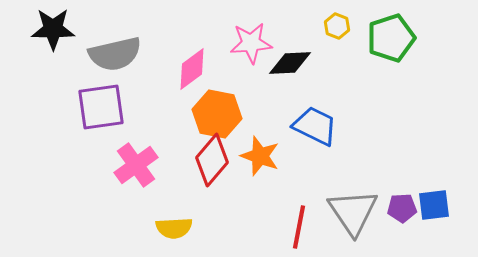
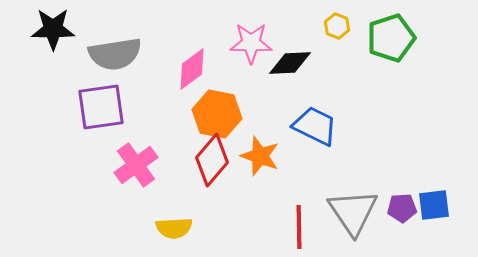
pink star: rotated 6 degrees clockwise
gray semicircle: rotated 4 degrees clockwise
red line: rotated 12 degrees counterclockwise
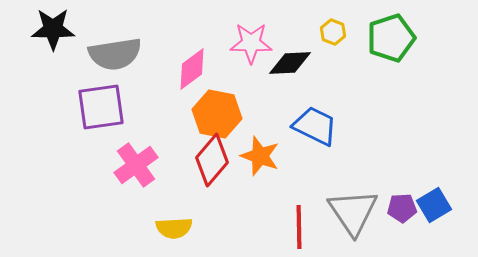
yellow hexagon: moved 4 px left, 6 px down
blue square: rotated 24 degrees counterclockwise
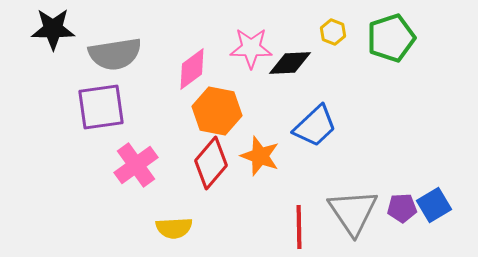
pink star: moved 5 px down
orange hexagon: moved 3 px up
blue trapezoid: rotated 111 degrees clockwise
red diamond: moved 1 px left, 3 px down
